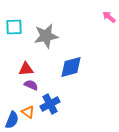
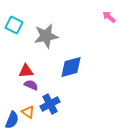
cyan square: moved 2 px up; rotated 30 degrees clockwise
red triangle: moved 2 px down
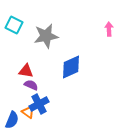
pink arrow: moved 12 px down; rotated 48 degrees clockwise
blue diamond: rotated 10 degrees counterclockwise
red triangle: rotated 14 degrees clockwise
blue cross: moved 11 px left
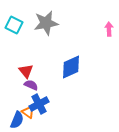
gray star: moved 13 px up
red triangle: rotated 42 degrees clockwise
blue semicircle: moved 5 px right
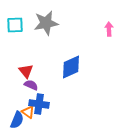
cyan square: moved 1 px right; rotated 30 degrees counterclockwise
blue cross: rotated 36 degrees clockwise
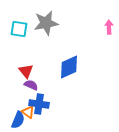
cyan square: moved 4 px right, 4 px down; rotated 12 degrees clockwise
pink arrow: moved 2 px up
blue diamond: moved 2 px left
blue semicircle: moved 1 px right
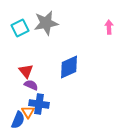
cyan square: moved 1 px right, 1 px up; rotated 36 degrees counterclockwise
orange triangle: rotated 24 degrees clockwise
